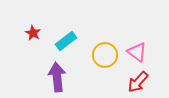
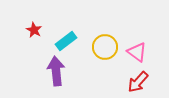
red star: moved 1 px right, 3 px up
yellow circle: moved 8 px up
purple arrow: moved 1 px left, 6 px up
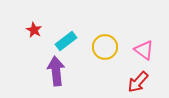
pink triangle: moved 7 px right, 2 px up
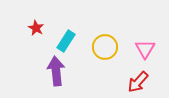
red star: moved 2 px right, 2 px up
cyan rectangle: rotated 20 degrees counterclockwise
pink triangle: moved 1 px right, 1 px up; rotated 25 degrees clockwise
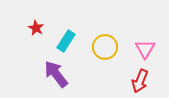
purple arrow: moved 3 px down; rotated 32 degrees counterclockwise
red arrow: moved 2 px right, 1 px up; rotated 20 degrees counterclockwise
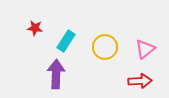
red star: moved 1 px left; rotated 21 degrees counterclockwise
pink triangle: rotated 20 degrees clockwise
purple arrow: rotated 40 degrees clockwise
red arrow: rotated 115 degrees counterclockwise
